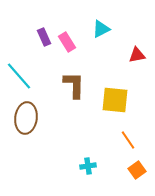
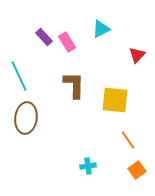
purple rectangle: rotated 18 degrees counterclockwise
red triangle: rotated 36 degrees counterclockwise
cyan line: rotated 16 degrees clockwise
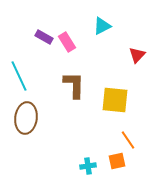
cyan triangle: moved 1 px right, 3 px up
purple rectangle: rotated 18 degrees counterclockwise
orange square: moved 20 px left, 9 px up; rotated 24 degrees clockwise
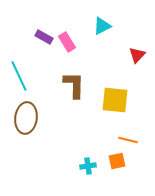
orange line: rotated 42 degrees counterclockwise
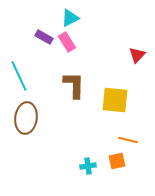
cyan triangle: moved 32 px left, 8 px up
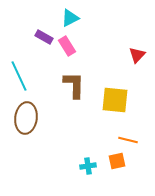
pink rectangle: moved 4 px down
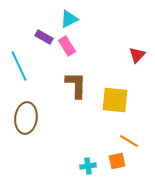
cyan triangle: moved 1 px left, 1 px down
cyan line: moved 10 px up
brown L-shape: moved 2 px right
orange line: moved 1 px right, 1 px down; rotated 18 degrees clockwise
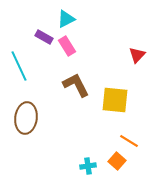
cyan triangle: moved 3 px left
brown L-shape: rotated 28 degrees counterclockwise
orange square: rotated 36 degrees counterclockwise
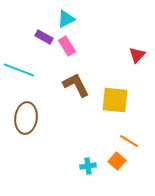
cyan line: moved 4 px down; rotated 44 degrees counterclockwise
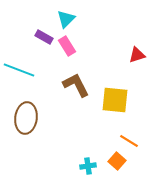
cyan triangle: rotated 18 degrees counterclockwise
red triangle: rotated 30 degrees clockwise
